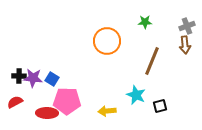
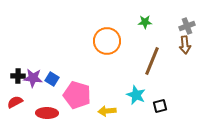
black cross: moved 1 px left
pink pentagon: moved 10 px right, 6 px up; rotated 16 degrees clockwise
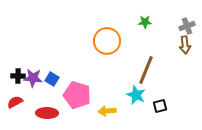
brown line: moved 6 px left, 9 px down
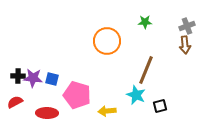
blue square: rotated 16 degrees counterclockwise
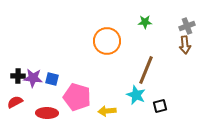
pink pentagon: moved 2 px down
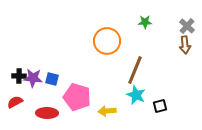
gray cross: rotated 28 degrees counterclockwise
brown line: moved 11 px left
black cross: moved 1 px right
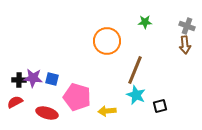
gray cross: rotated 21 degrees counterclockwise
black cross: moved 4 px down
red ellipse: rotated 15 degrees clockwise
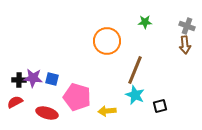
cyan star: moved 1 px left
